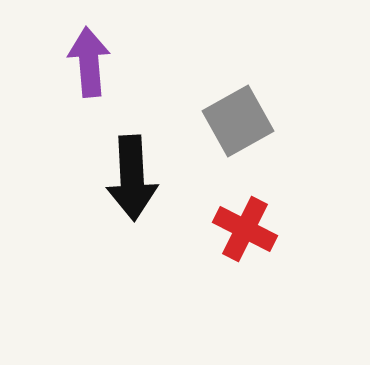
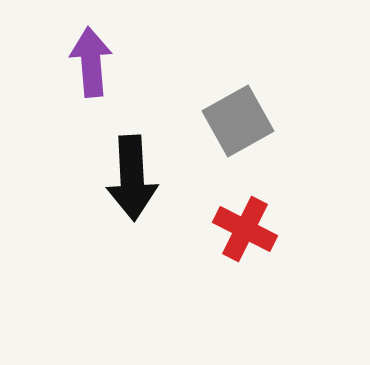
purple arrow: moved 2 px right
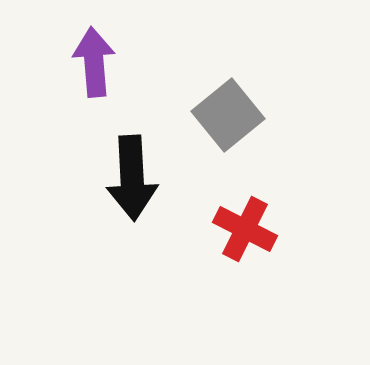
purple arrow: moved 3 px right
gray square: moved 10 px left, 6 px up; rotated 10 degrees counterclockwise
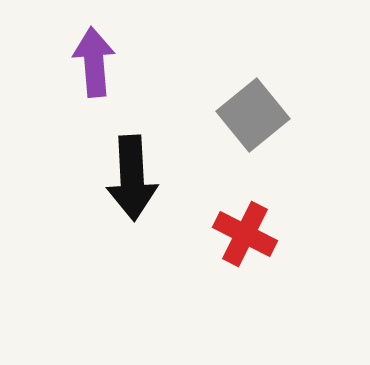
gray square: moved 25 px right
red cross: moved 5 px down
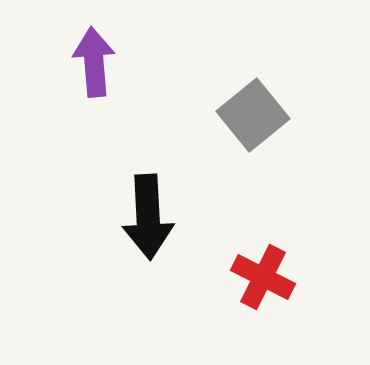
black arrow: moved 16 px right, 39 px down
red cross: moved 18 px right, 43 px down
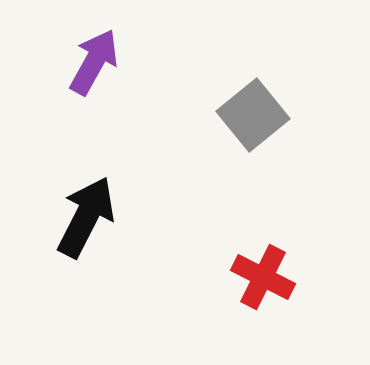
purple arrow: rotated 34 degrees clockwise
black arrow: moved 62 px left; rotated 150 degrees counterclockwise
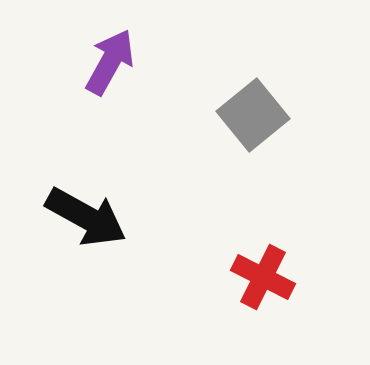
purple arrow: moved 16 px right
black arrow: rotated 92 degrees clockwise
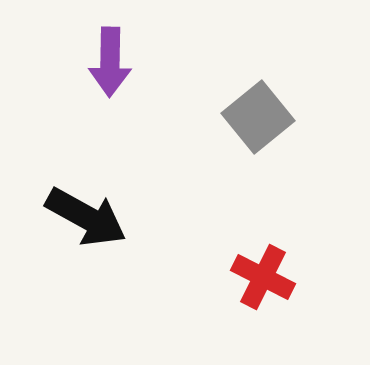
purple arrow: rotated 152 degrees clockwise
gray square: moved 5 px right, 2 px down
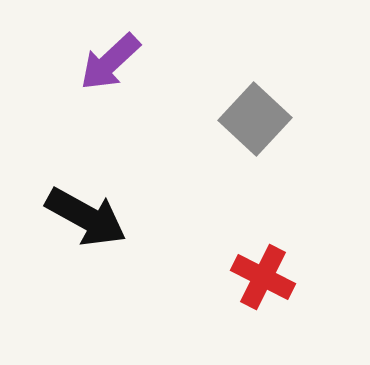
purple arrow: rotated 46 degrees clockwise
gray square: moved 3 px left, 2 px down; rotated 8 degrees counterclockwise
